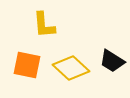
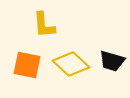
black trapezoid: rotated 16 degrees counterclockwise
yellow diamond: moved 4 px up
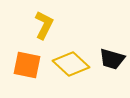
yellow L-shape: rotated 148 degrees counterclockwise
black trapezoid: moved 2 px up
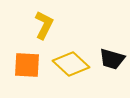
orange square: rotated 8 degrees counterclockwise
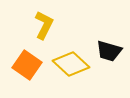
black trapezoid: moved 3 px left, 8 px up
orange square: rotated 32 degrees clockwise
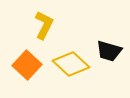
orange square: rotated 8 degrees clockwise
